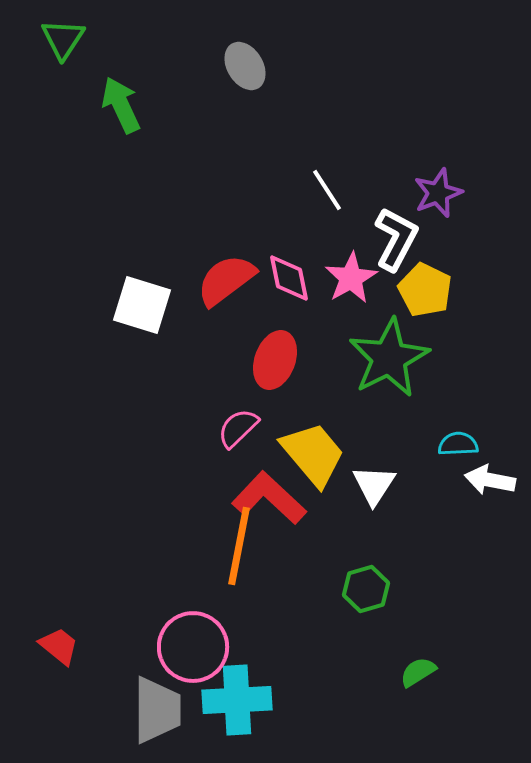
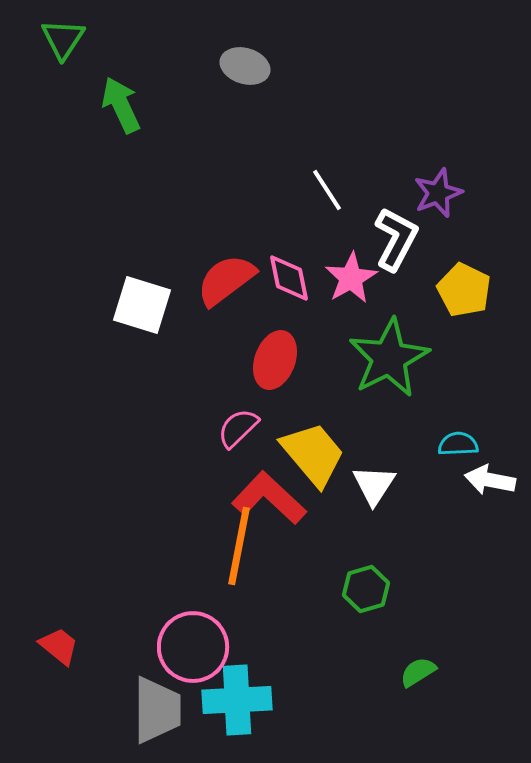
gray ellipse: rotated 42 degrees counterclockwise
yellow pentagon: moved 39 px right
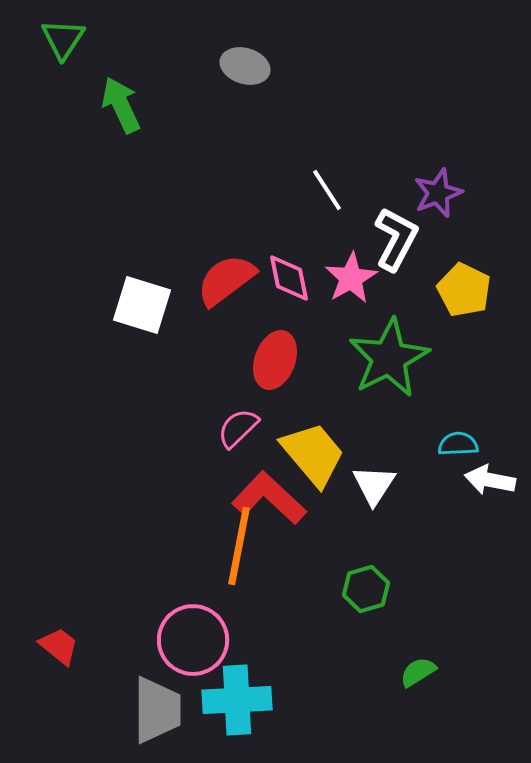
pink circle: moved 7 px up
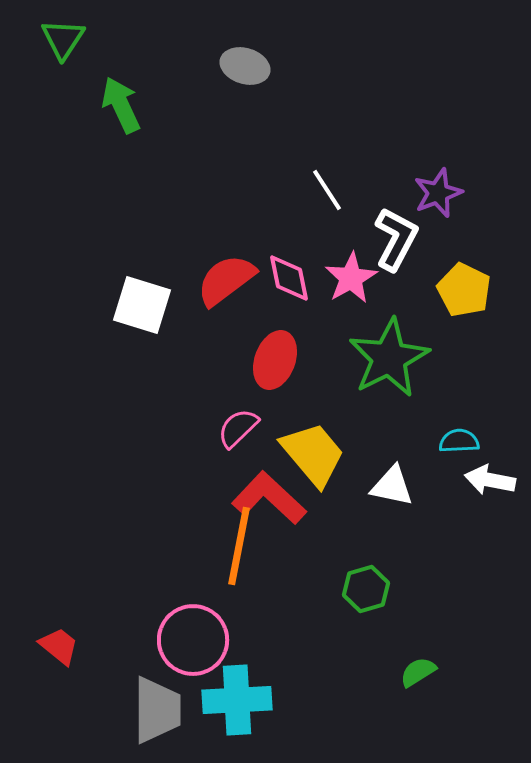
cyan semicircle: moved 1 px right, 3 px up
white triangle: moved 18 px right, 1 px down; rotated 51 degrees counterclockwise
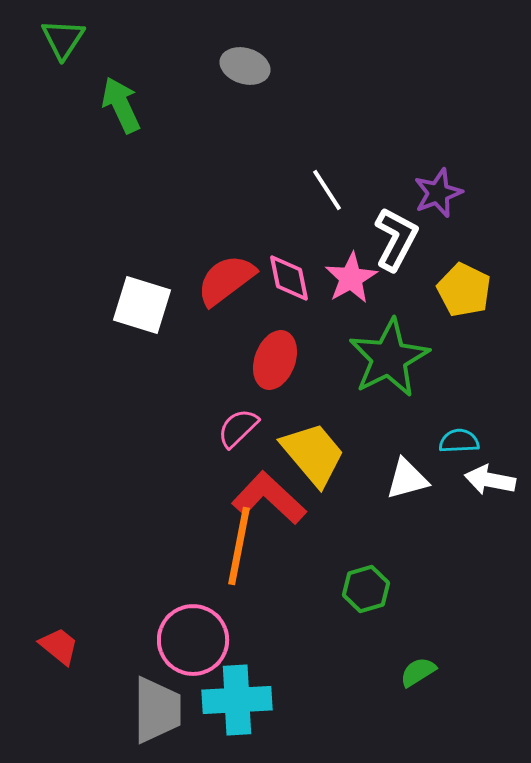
white triangle: moved 15 px right, 7 px up; rotated 27 degrees counterclockwise
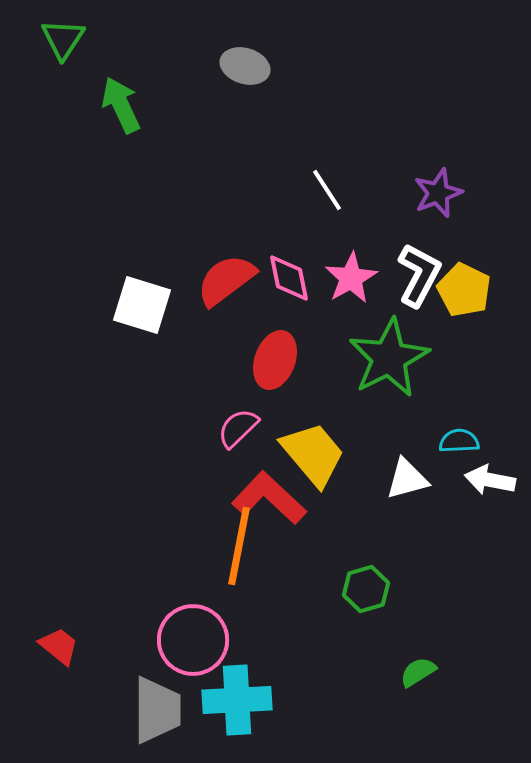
white L-shape: moved 23 px right, 36 px down
